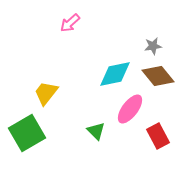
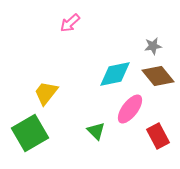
green square: moved 3 px right
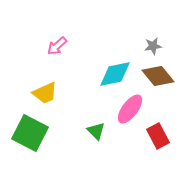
pink arrow: moved 13 px left, 23 px down
yellow trapezoid: moved 1 px left; rotated 152 degrees counterclockwise
green square: rotated 33 degrees counterclockwise
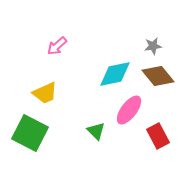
pink ellipse: moved 1 px left, 1 px down
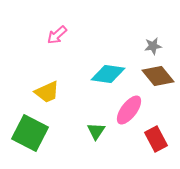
pink arrow: moved 11 px up
cyan diamond: moved 7 px left; rotated 20 degrees clockwise
yellow trapezoid: moved 2 px right, 1 px up
green triangle: rotated 18 degrees clockwise
red rectangle: moved 2 px left, 3 px down
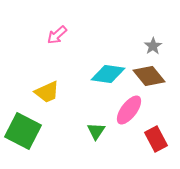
gray star: rotated 24 degrees counterclockwise
brown diamond: moved 9 px left
green square: moved 7 px left, 2 px up
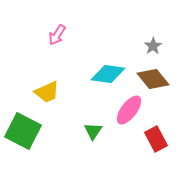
pink arrow: rotated 15 degrees counterclockwise
brown diamond: moved 4 px right, 3 px down
green triangle: moved 3 px left
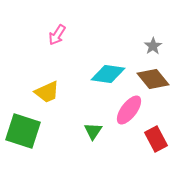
green square: rotated 9 degrees counterclockwise
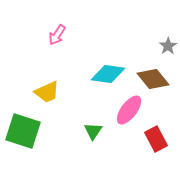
gray star: moved 15 px right
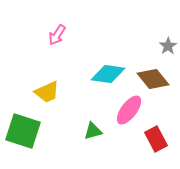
green triangle: rotated 42 degrees clockwise
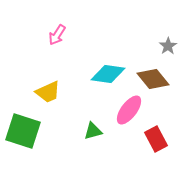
yellow trapezoid: moved 1 px right
